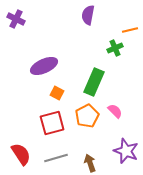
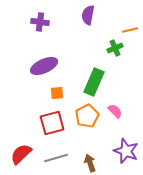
purple cross: moved 24 px right, 3 px down; rotated 18 degrees counterclockwise
orange square: rotated 32 degrees counterclockwise
red semicircle: rotated 100 degrees counterclockwise
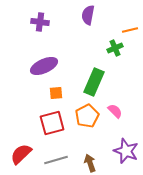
orange square: moved 1 px left
gray line: moved 2 px down
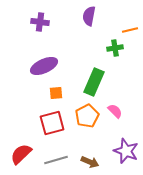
purple semicircle: moved 1 px right, 1 px down
green cross: rotated 14 degrees clockwise
brown arrow: moved 1 px up; rotated 132 degrees clockwise
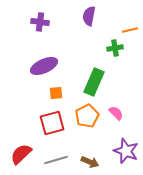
pink semicircle: moved 1 px right, 2 px down
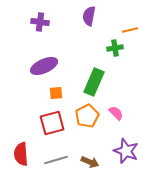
red semicircle: rotated 50 degrees counterclockwise
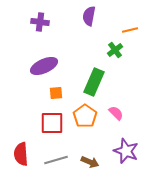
green cross: moved 2 px down; rotated 28 degrees counterclockwise
orange pentagon: moved 2 px left; rotated 10 degrees counterclockwise
red square: rotated 15 degrees clockwise
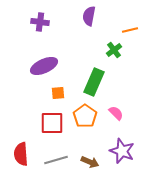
green cross: moved 1 px left
orange square: moved 2 px right
purple star: moved 4 px left
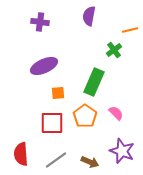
gray line: rotated 20 degrees counterclockwise
